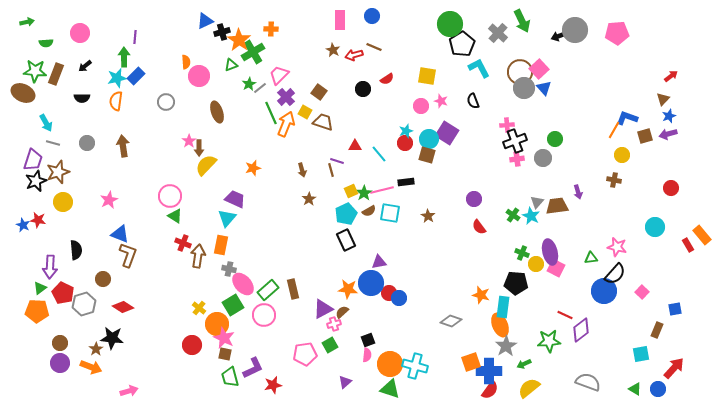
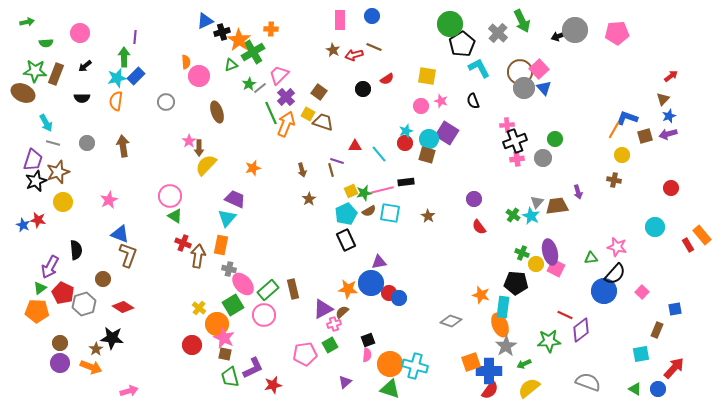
yellow square at (305, 112): moved 3 px right, 2 px down
green star at (364, 193): rotated 21 degrees clockwise
purple arrow at (50, 267): rotated 25 degrees clockwise
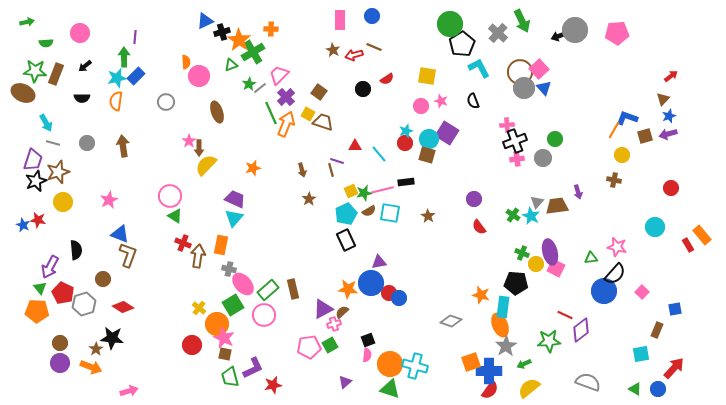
cyan triangle at (227, 218): moved 7 px right
green triangle at (40, 288): rotated 32 degrees counterclockwise
pink pentagon at (305, 354): moved 4 px right, 7 px up
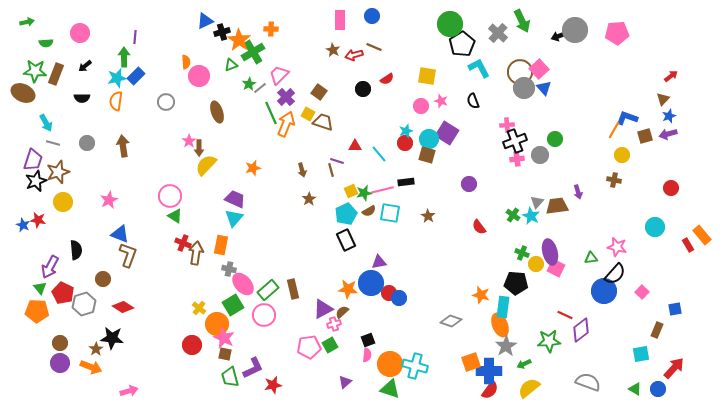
gray circle at (543, 158): moved 3 px left, 3 px up
purple circle at (474, 199): moved 5 px left, 15 px up
brown arrow at (198, 256): moved 2 px left, 3 px up
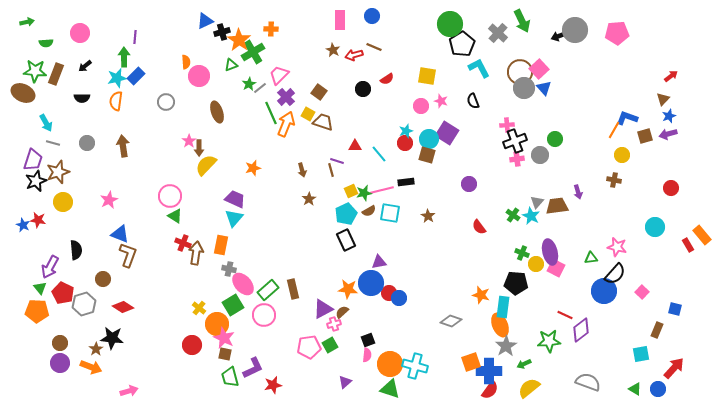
blue square at (675, 309): rotated 24 degrees clockwise
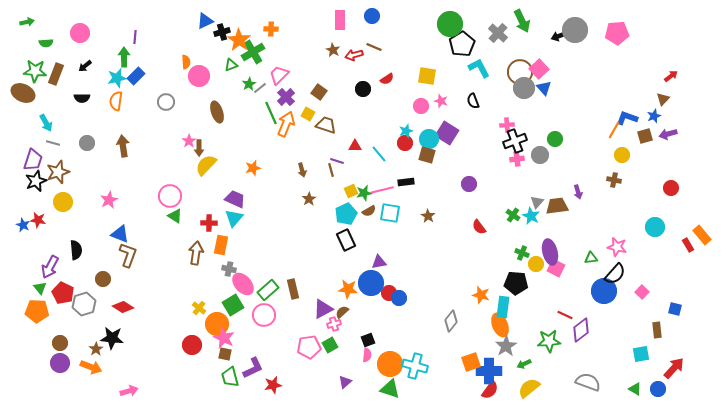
blue star at (669, 116): moved 15 px left
brown trapezoid at (323, 122): moved 3 px right, 3 px down
red cross at (183, 243): moved 26 px right, 20 px up; rotated 21 degrees counterclockwise
gray diamond at (451, 321): rotated 70 degrees counterclockwise
brown rectangle at (657, 330): rotated 28 degrees counterclockwise
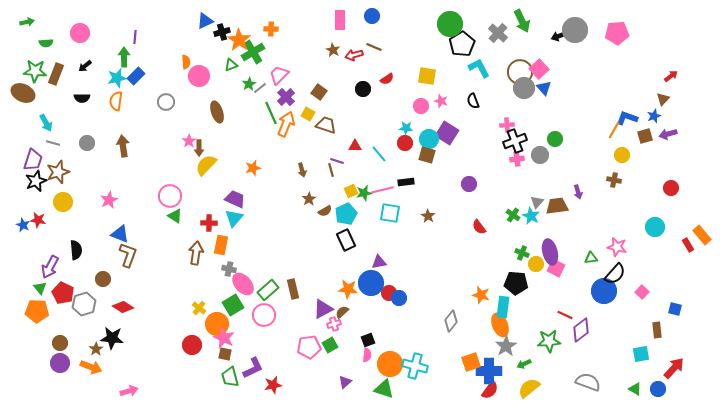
cyan star at (406, 131): moved 3 px up; rotated 24 degrees clockwise
brown semicircle at (369, 211): moved 44 px left
green triangle at (390, 389): moved 6 px left
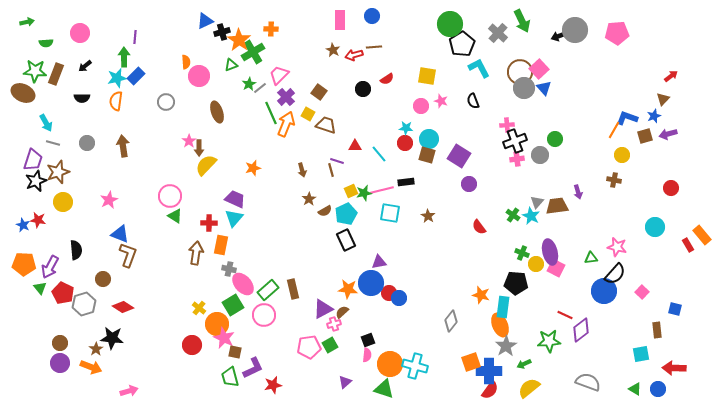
brown line at (374, 47): rotated 28 degrees counterclockwise
purple square at (447, 133): moved 12 px right, 23 px down
orange pentagon at (37, 311): moved 13 px left, 47 px up
brown square at (225, 354): moved 10 px right, 2 px up
red arrow at (674, 368): rotated 130 degrees counterclockwise
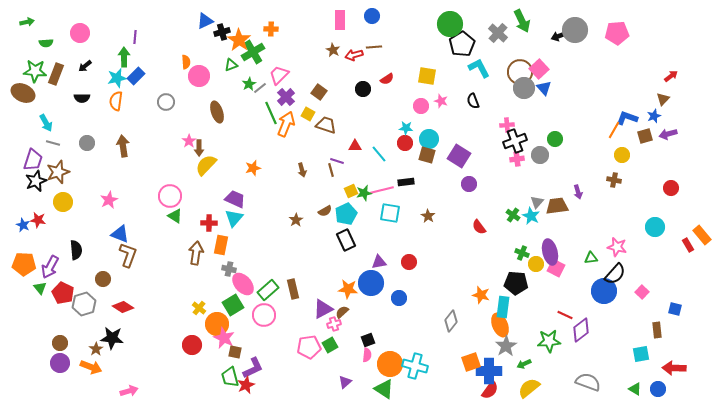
brown star at (309, 199): moved 13 px left, 21 px down
red circle at (389, 293): moved 20 px right, 31 px up
red star at (273, 385): moved 27 px left; rotated 12 degrees counterclockwise
green triangle at (384, 389): rotated 15 degrees clockwise
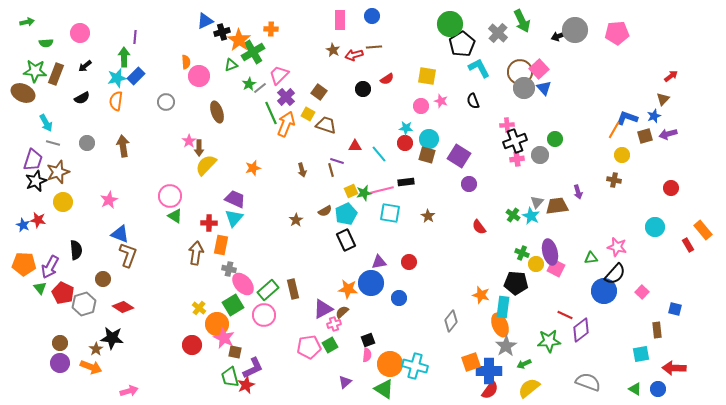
black semicircle at (82, 98): rotated 28 degrees counterclockwise
orange rectangle at (702, 235): moved 1 px right, 5 px up
